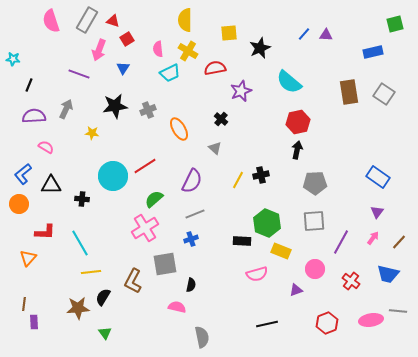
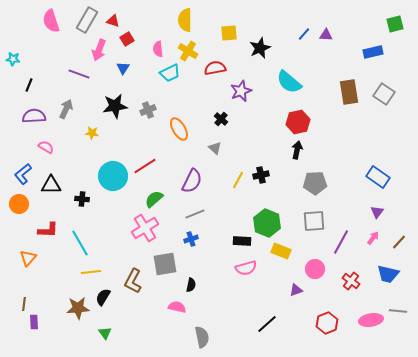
red L-shape at (45, 232): moved 3 px right, 2 px up
pink semicircle at (257, 274): moved 11 px left, 6 px up
black line at (267, 324): rotated 30 degrees counterclockwise
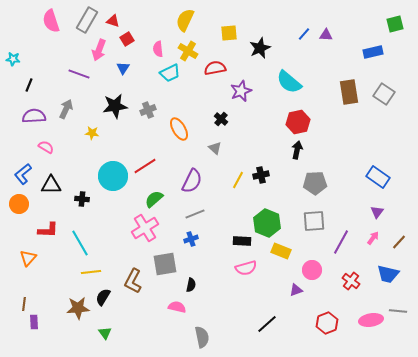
yellow semicircle at (185, 20): rotated 25 degrees clockwise
pink circle at (315, 269): moved 3 px left, 1 px down
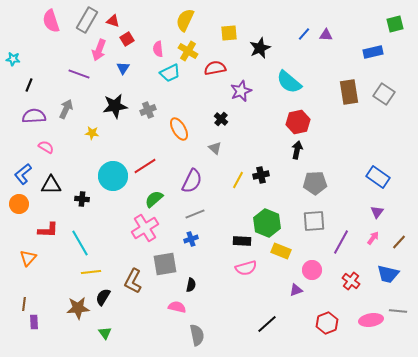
gray semicircle at (202, 337): moved 5 px left, 2 px up
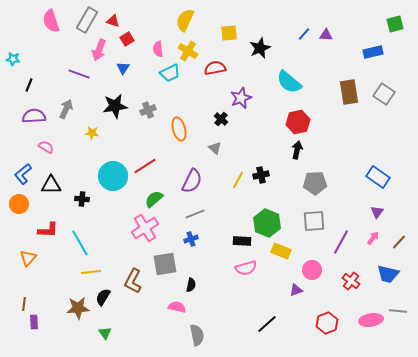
purple star at (241, 91): moved 7 px down
orange ellipse at (179, 129): rotated 15 degrees clockwise
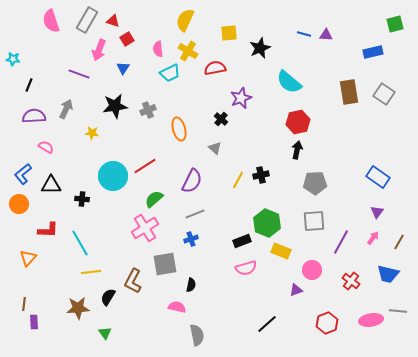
blue line at (304, 34): rotated 64 degrees clockwise
black rectangle at (242, 241): rotated 24 degrees counterclockwise
brown line at (399, 242): rotated 14 degrees counterclockwise
black semicircle at (103, 297): moved 5 px right
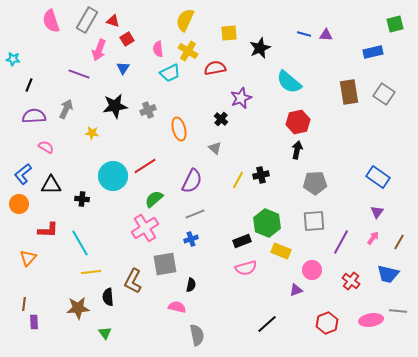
black semicircle at (108, 297): rotated 36 degrees counterclockwise
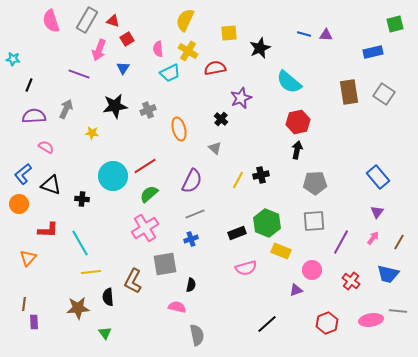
blue rectangle at (378, 177): rotated 15 degrees clockwise
black triangle at (51, 185): rotated 20 degrees clockwise
green semicircle at (154, 199): moved 5 px left, 5 px up
black rectangle at (242, 241): moved 5 px left, 8 px up
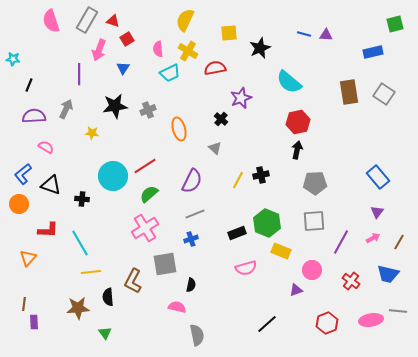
purple line at (79, 74): rotated 70 degrees clockwise
pink arrow at (373, 238): rotated 24 degrees clockwise
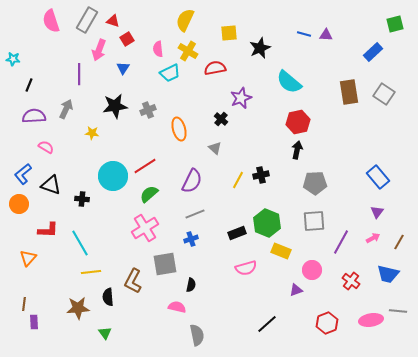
blue rectangle at (373, 52): rotated 30 degrees counterclockwise
